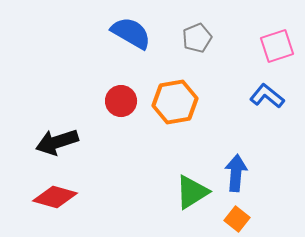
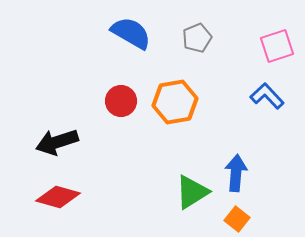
blue L-shape: rotated 8 degrees clockwise
red diamond: moved 3 px right
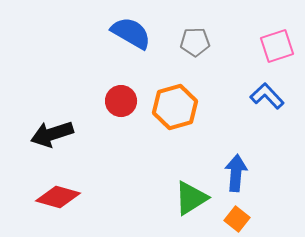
gray pentagon: moved 2 px left, 4 px down; rotated 20 degrees clockwise
orange hexagon: moved 5 px down; rotated 6 degrees counterclockwise
black arrow: moved 5 px left, 8 px up
green triangle: moved 1 px left, 6 px down
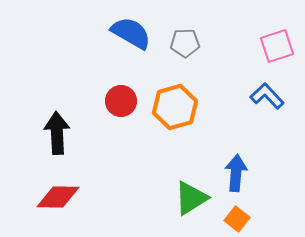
gray pentagon: moved 10 px left, 1 px down
black arrow: moved 5 px right, 1 px up; rotated 105 degrees clockwise
red diamond: rotated 15 degrees counterclockwise
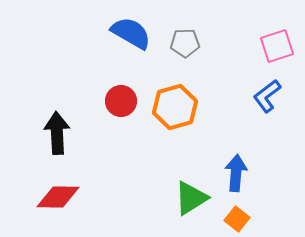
blue L-shape: rotated 84 degrees counterclockwise
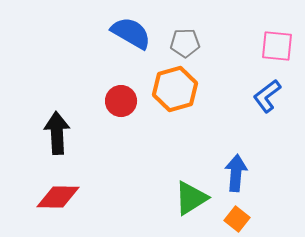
pink square: rotated 24 degrees clockwise
orange hexagon: moved 18 px up
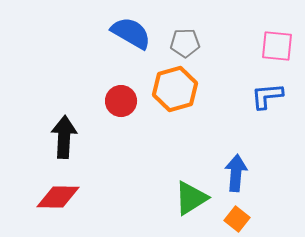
blue L-shape: rotated 32 degrees clockwise
black arrow: moved 7 px right, 4 px down; rotated 6 degrees clockwise
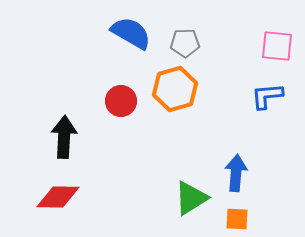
orange square: rotated 35 degrees counterclockwise
